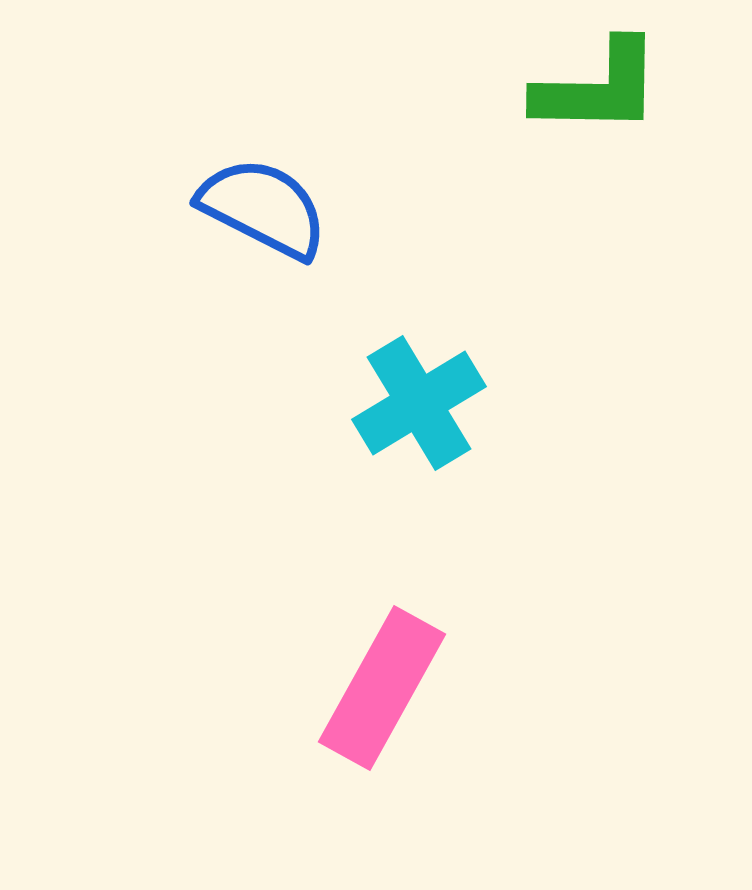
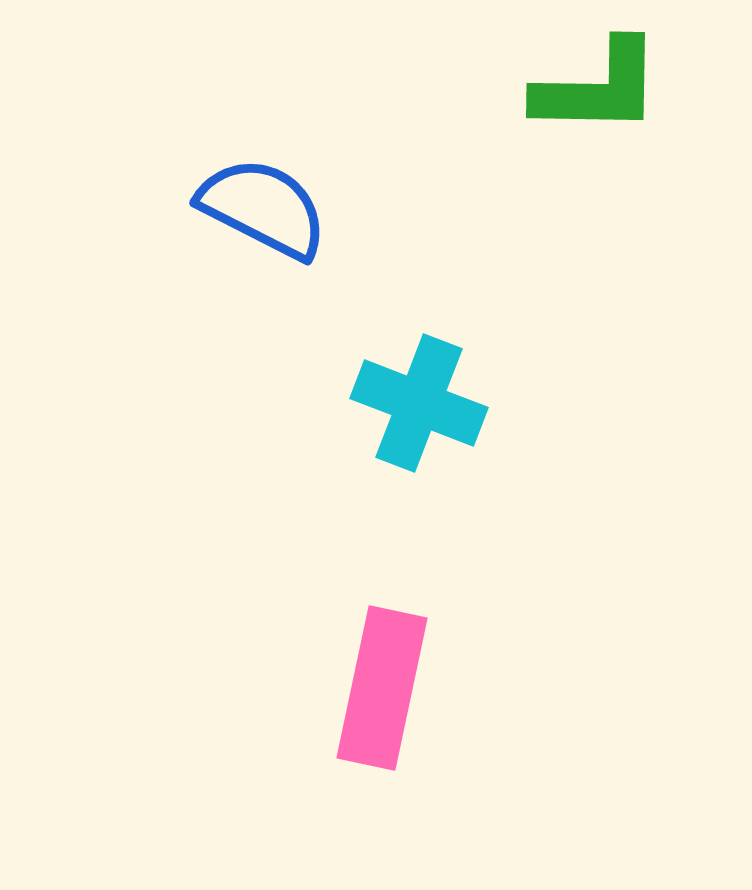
cyan cross: rotated 38 degrees counterclockwise
pink rectangle: rotated 17 degrees counterclockwise
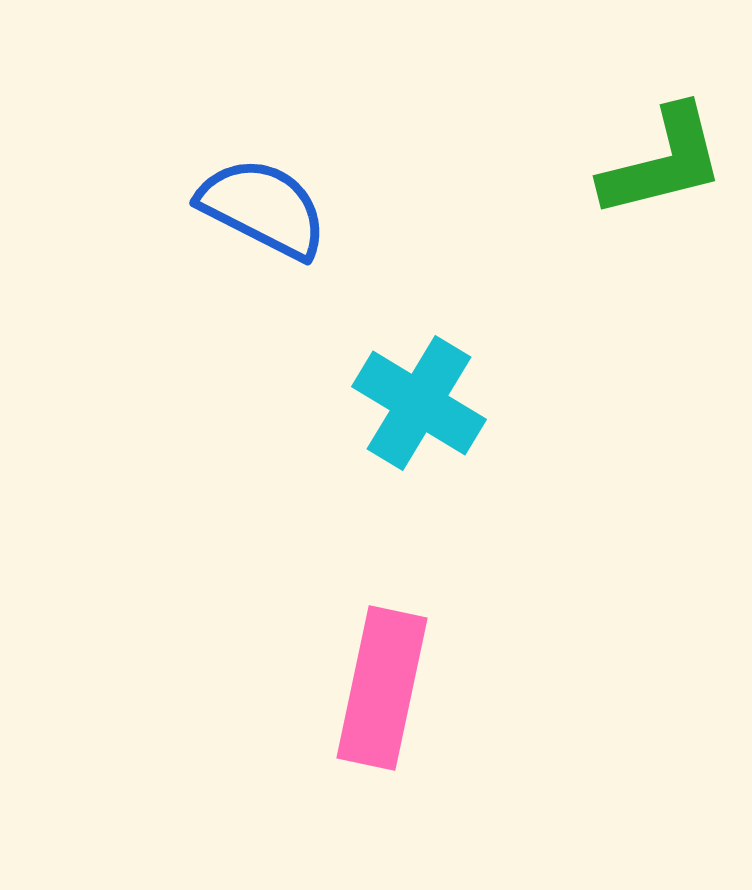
green L-shape: moved 65 px right, 74 px down; rotated 15 degrees counterclockwise
cyan cross: rotated 10 degrees clockwise
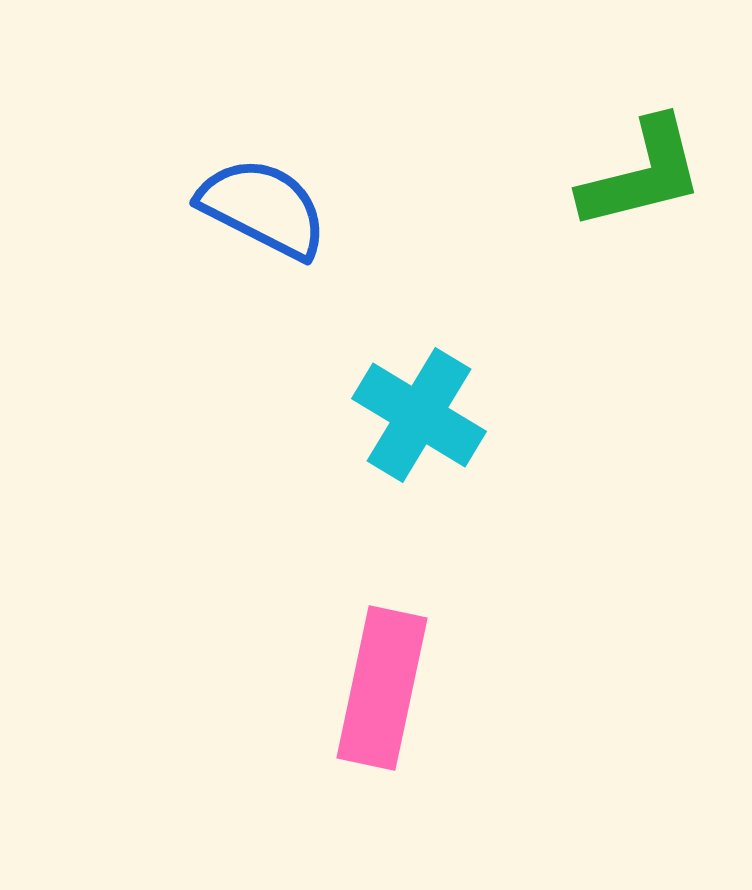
green L-shape: moved 21 px left, 12 px down
cyan cross: moved 12 px down
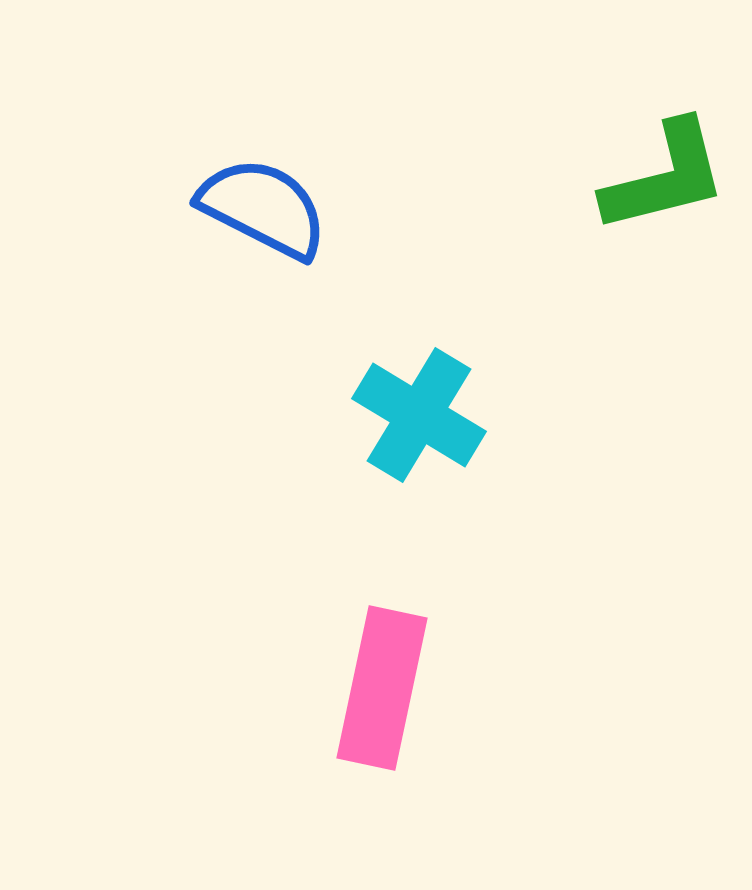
green L-shape: moved 23 px right, 3 px down
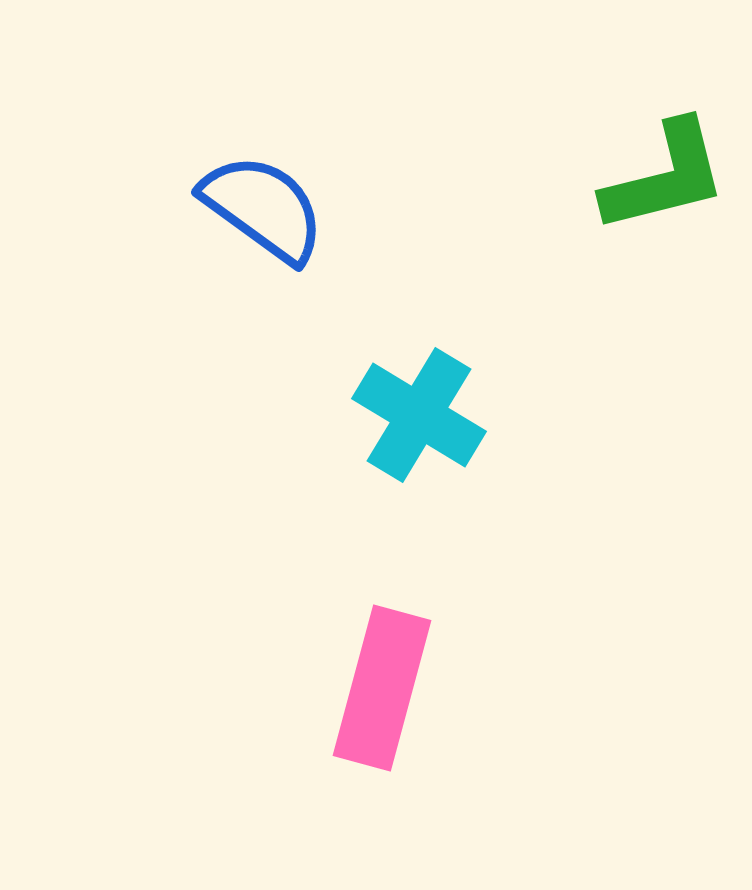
blue semicircle: rotated 9 degrees clockwise
pink rectangle: rotated 3 degrees clockwise
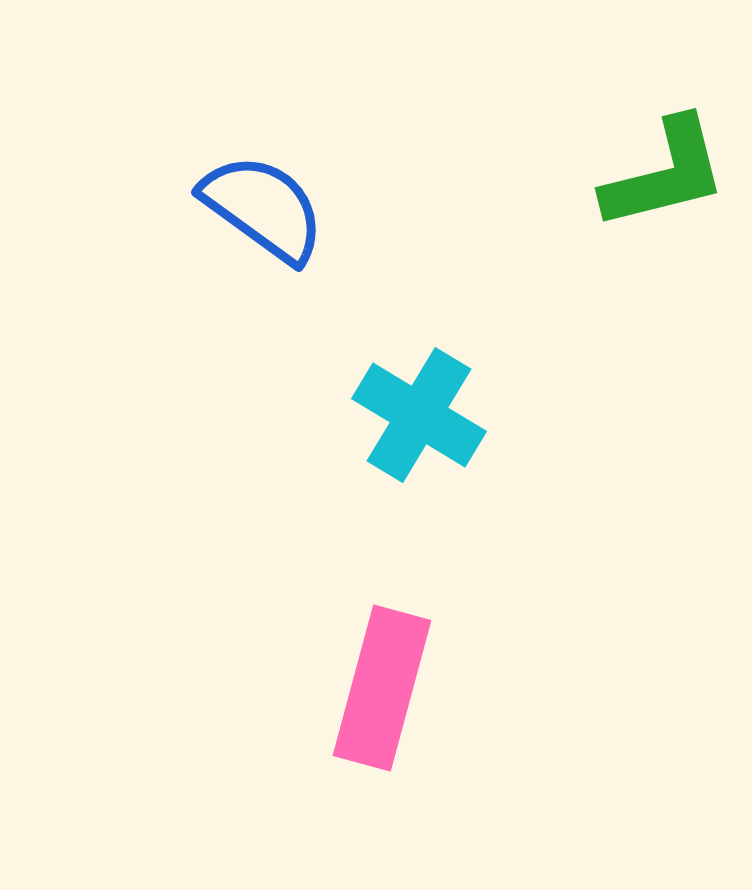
green L-shape: moved 3 px up
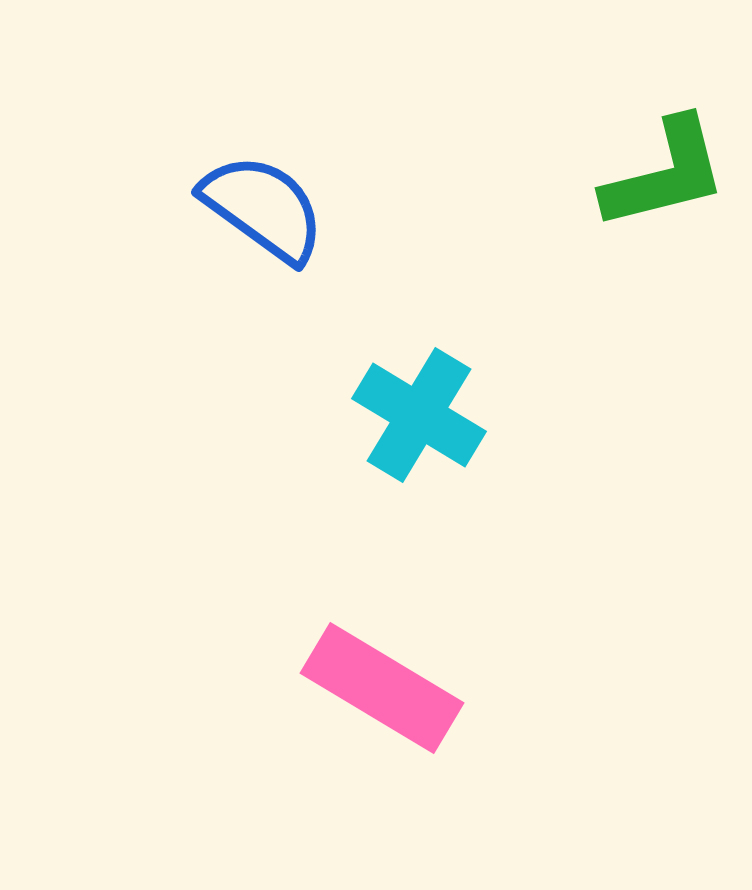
pink rectangle: rotated 74 degrees counterclockwise
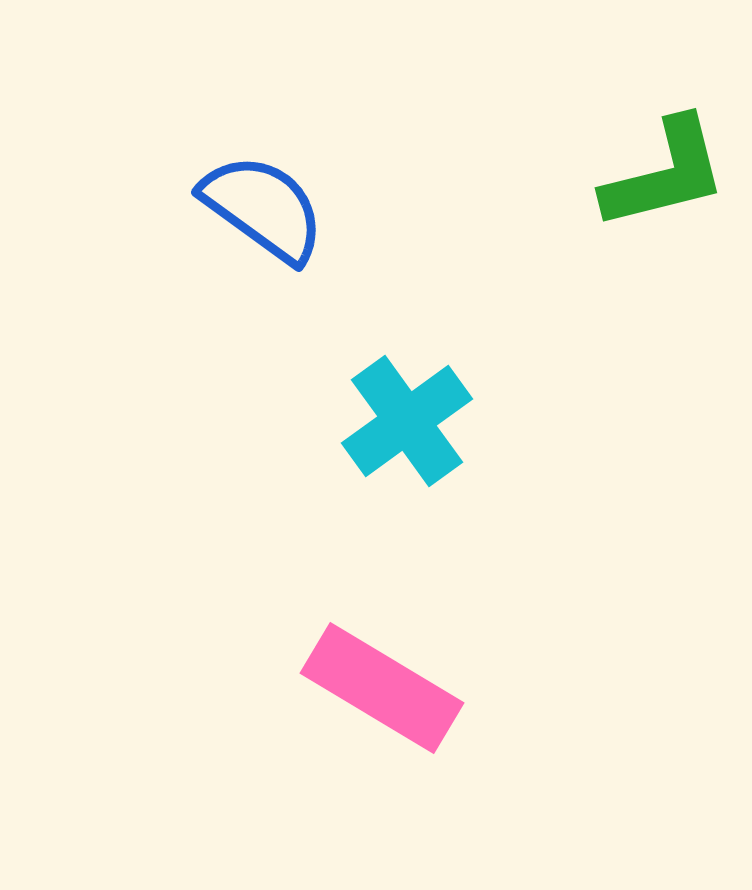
cyan cross: moved 12 px left, 6 px down; rotated 23 degrees clockwise
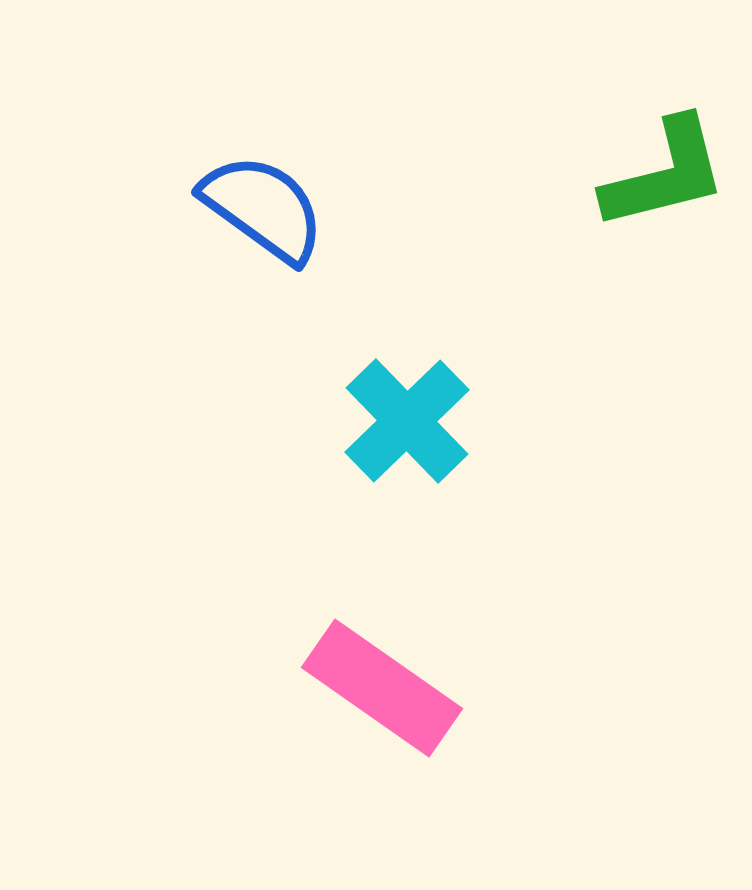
cyan cross: rotated 8 degrees counterclockwise
pink rectangle: rotated 4 degrees clockwise
